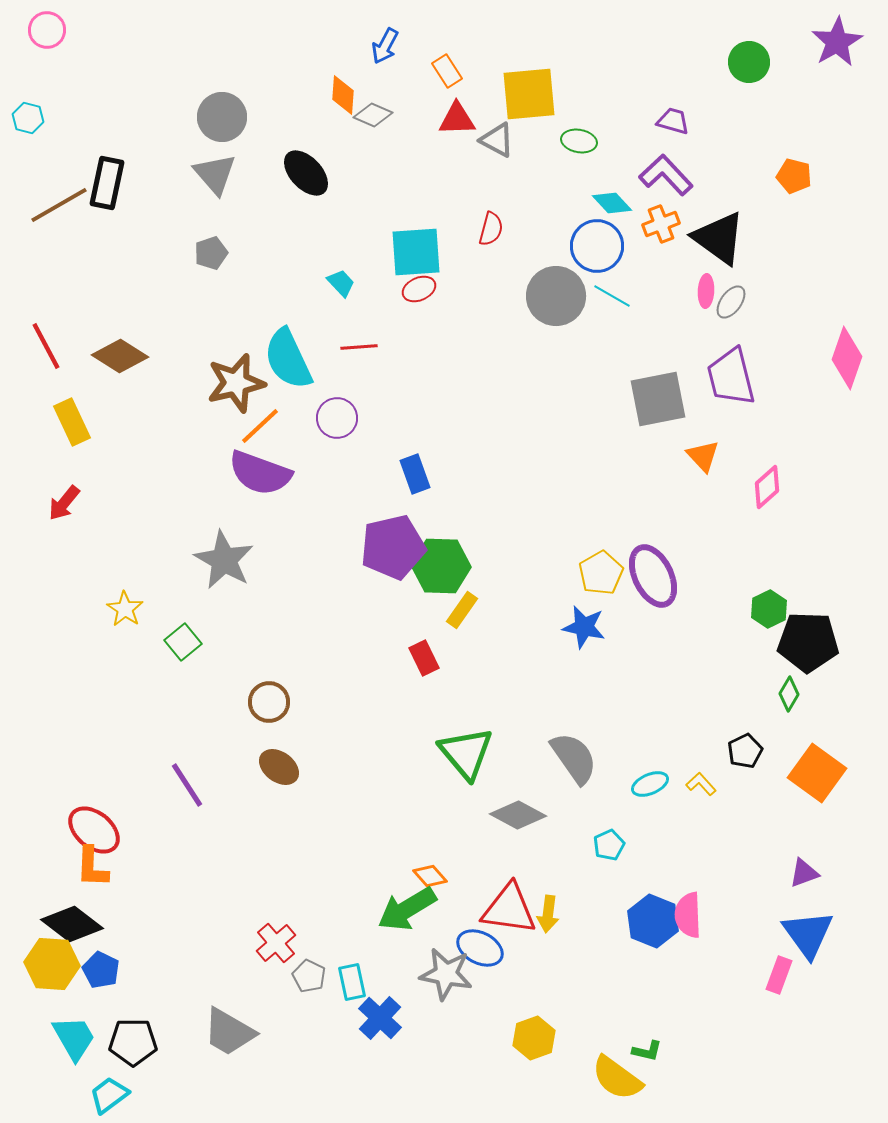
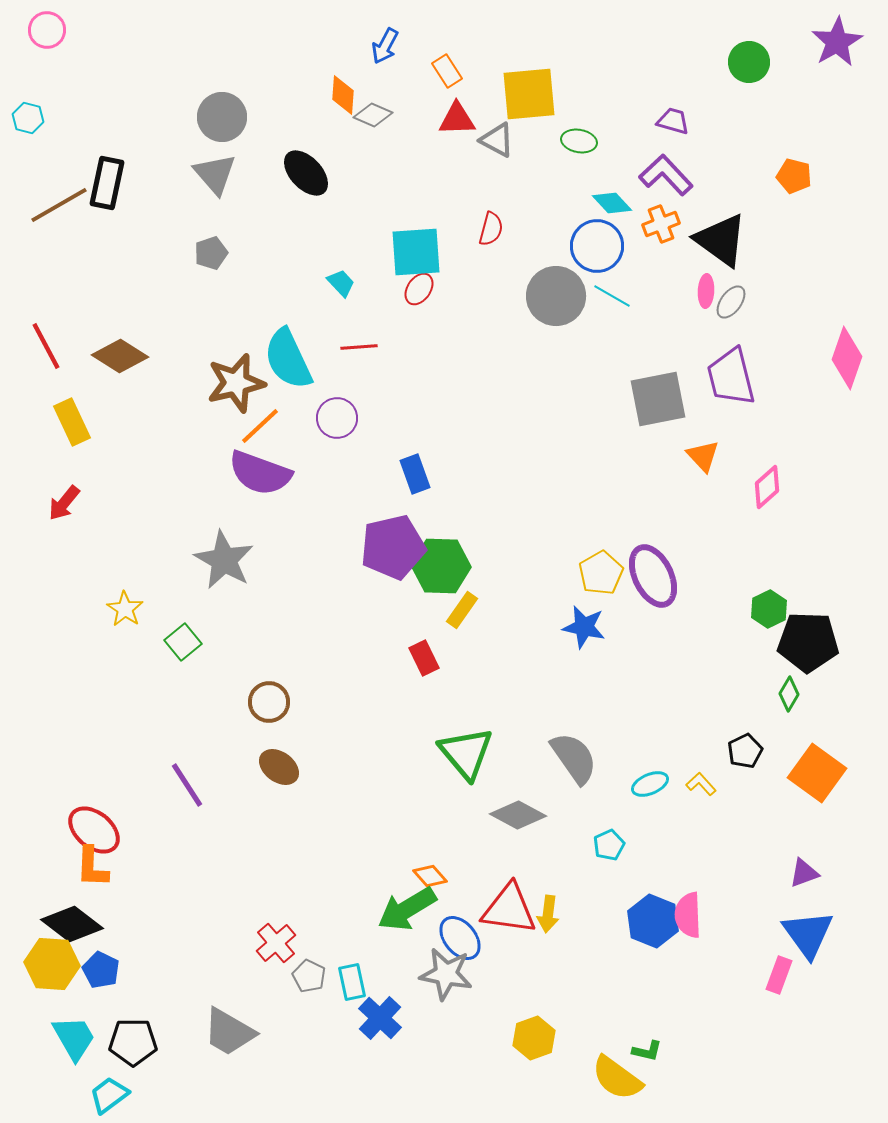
black triangle at (719, 238): moved 2 px right, 2 px down
red ellipse at (419, 289): rotated 32 degrees counterclockwise
blue ellipse at (480, 948): moved 20 px left, 10 px up; rotated 24 degrees clockwise
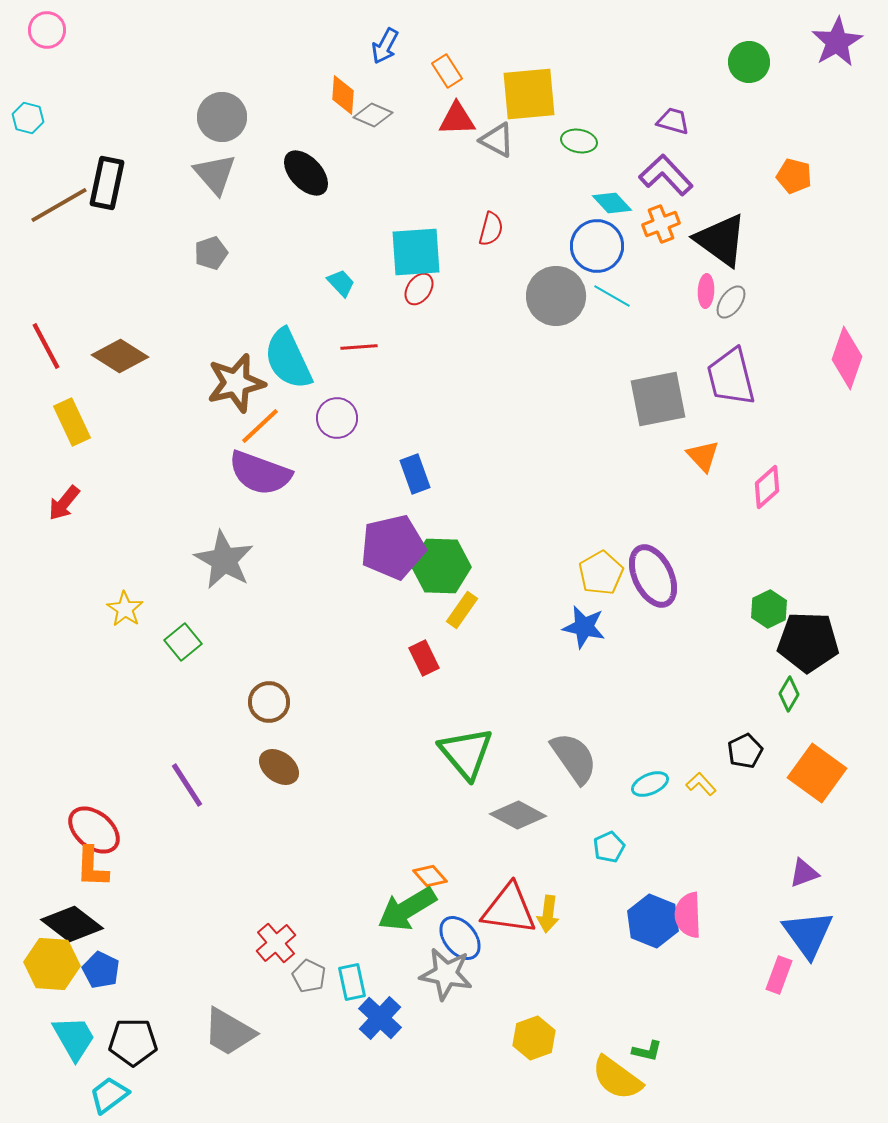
cyan pentagon at (609, 845): moved 2 px down
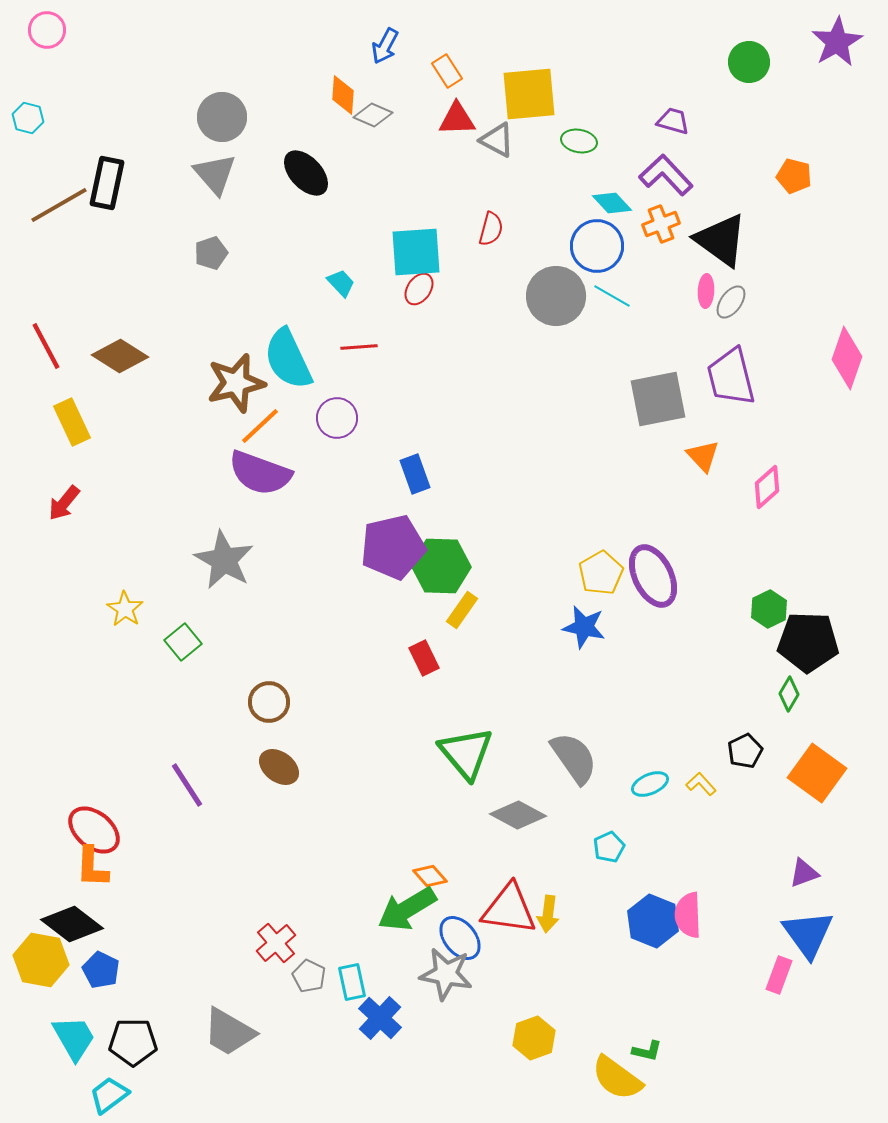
yellow hexagon at (52, 964): moved 11 px left, 4 px up; rotated 6 degrees clockwise
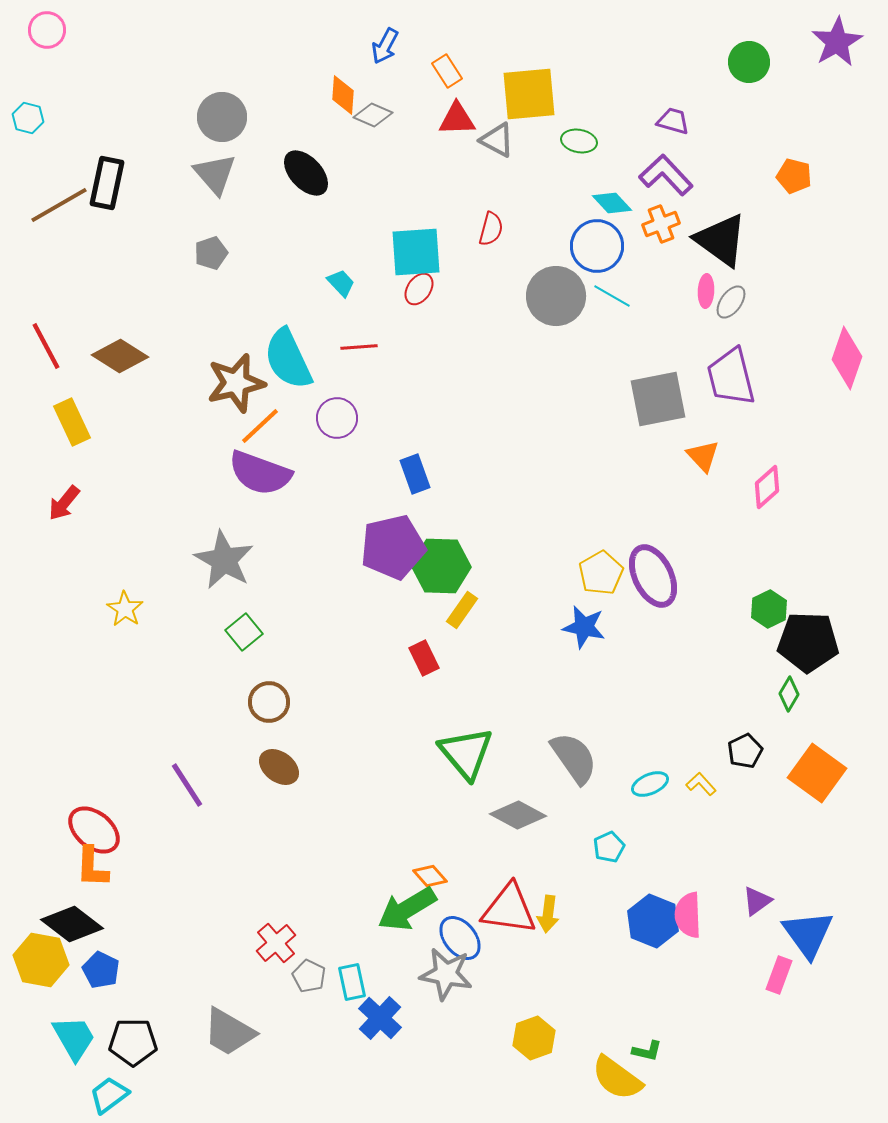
green square at (183, 642): moved 61 px right, 10 px up
purple triangle at (804, 873): moved 47 px left, 28 px down; rotated 16 degrees counterclockwise
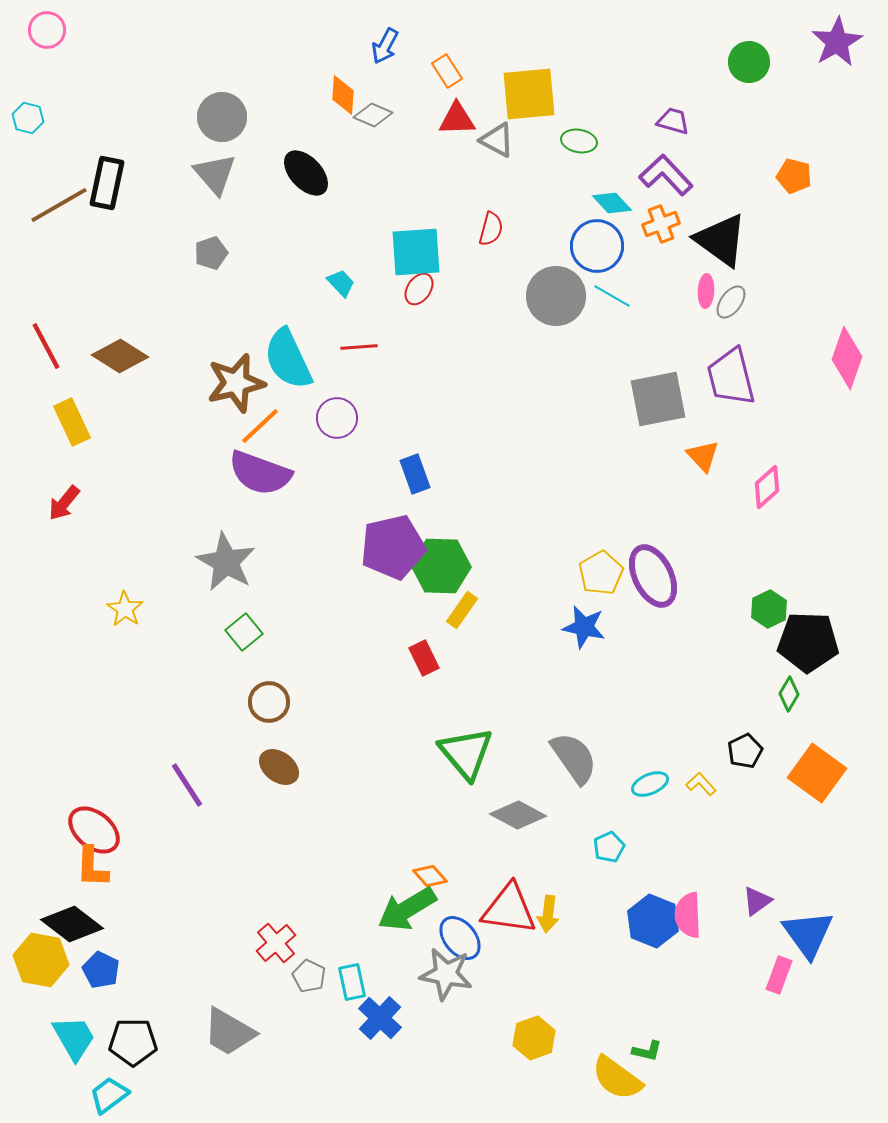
gray star at (224, 560): moved 2 px right, 2 px down
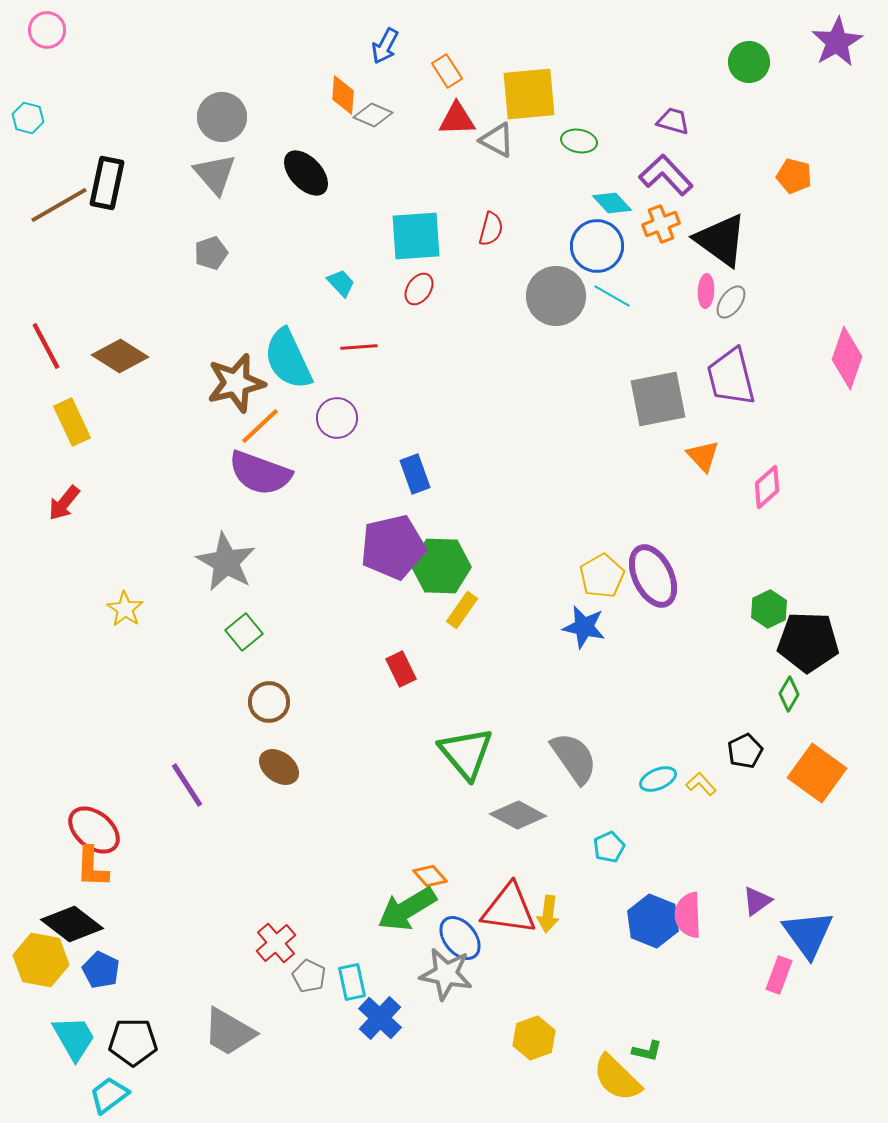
cyan square at (416, 252): moved 16 px up
yellow pentagon at (601, 573): moved 1 px right, 3 px down
red rectangle at (424, 658): moved 23 px left, 11 px down
cyan ellipse at (650, 784): moved 8 px right, 5 px up
yellow semicircle at (617, 1078): rotated 8 degrees clockwise
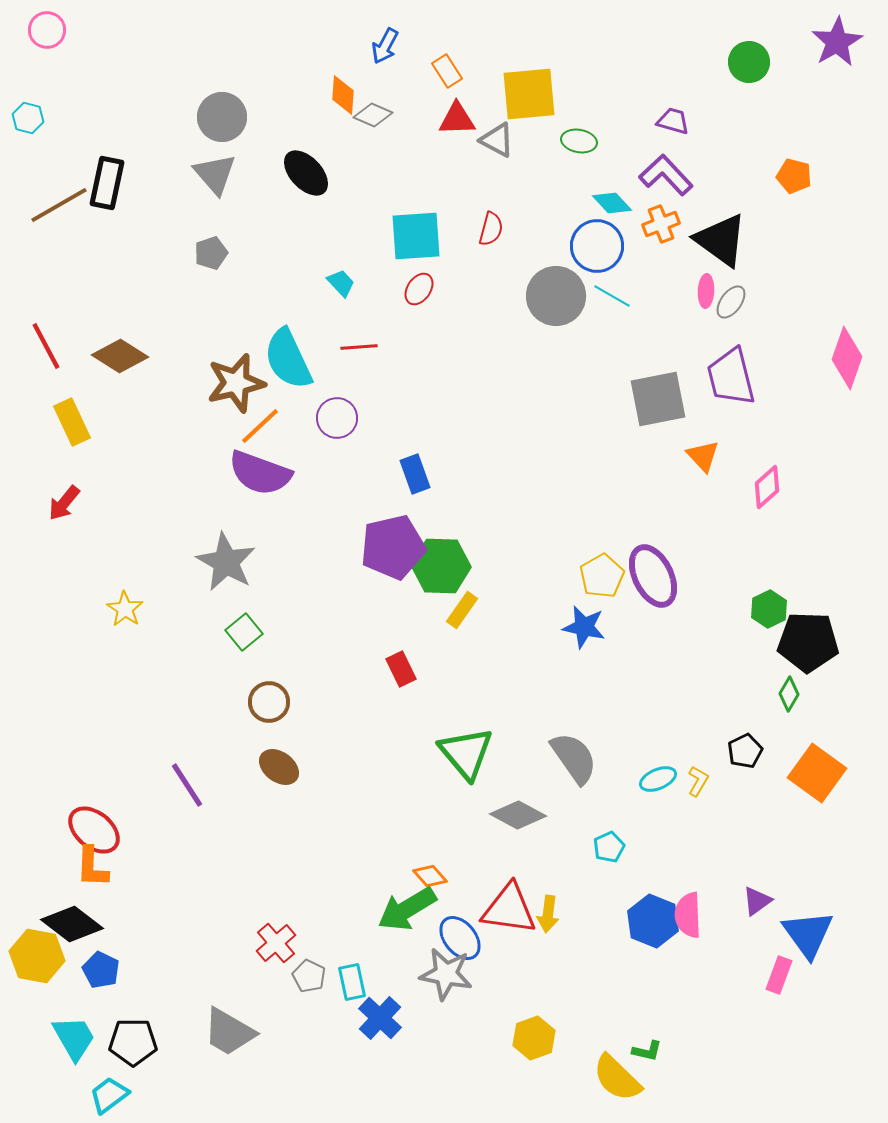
yellow L-shape at (701, 784): moved 3 px left, 3 px up; rotated 72 degrees clockwise
yellow hexagon at (41, 960): moved 4 px left, 4 px up
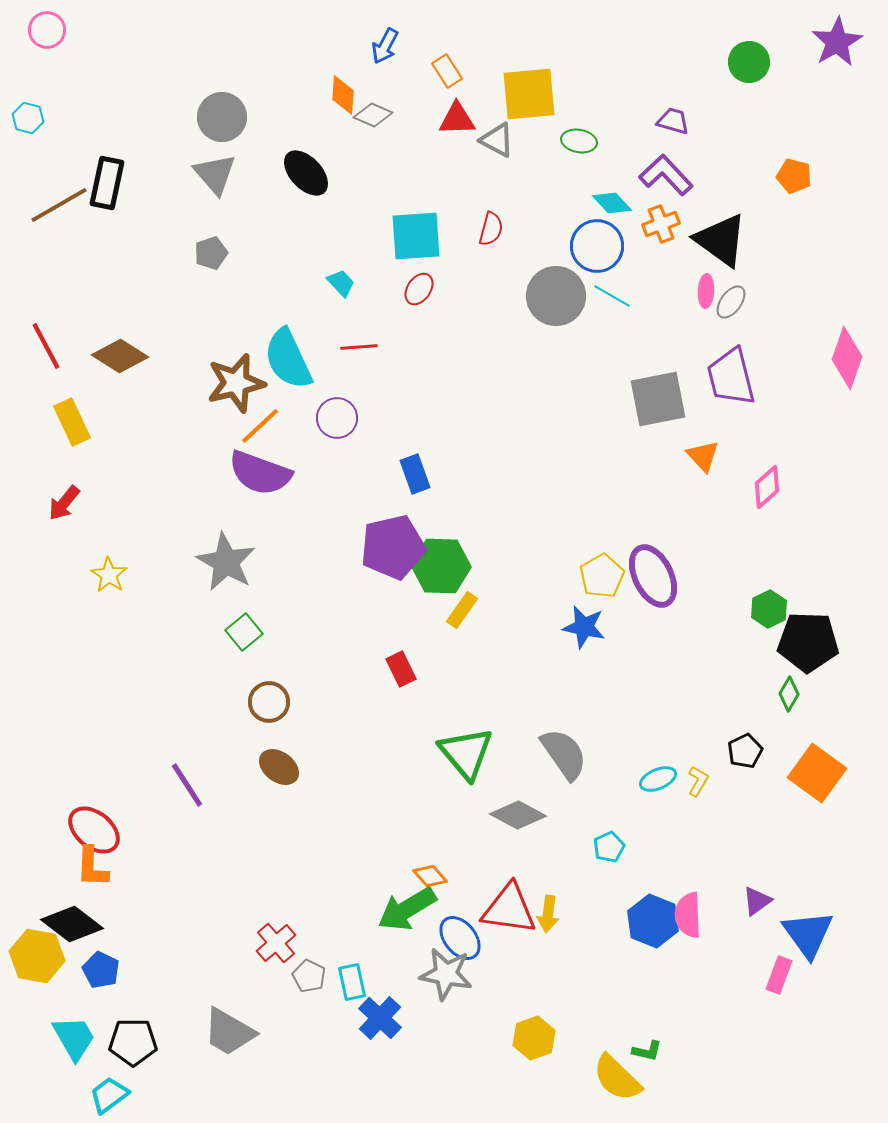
yellow star at (125, 609): moved 16 px left, 34 px up
gray semicircle at (574, 758): moved 10 px left, 4 px up
